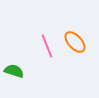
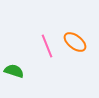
orange ellipse: rotated 10 degrees counterclockwise
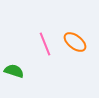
pink line: moved 2 px left, 2 px up
